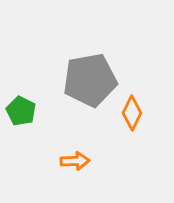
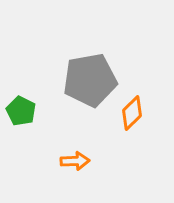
orange diamond: rotated 20 degrees clockwise
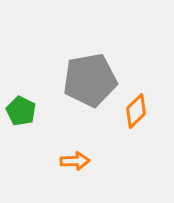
orange diamond: moved 4 px right, 2 px up
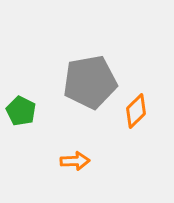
gray pentagon: moved 2 px down
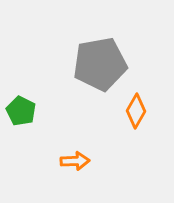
gray pentagon: moved 10 px right, 18 px up
orange diamond: rotated 16 degrees counterclockwise
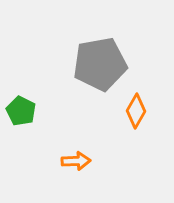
orange arrow: moved 1 px right
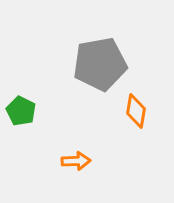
orange diamond: rotated 20 degrees counterclockwise
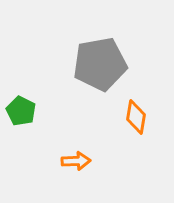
orange diamond: moved 6 px down
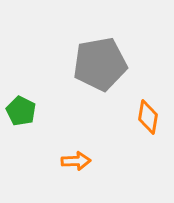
orange diamond: moved 12 px right
